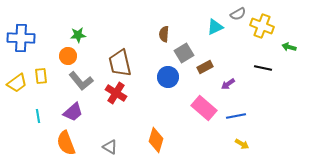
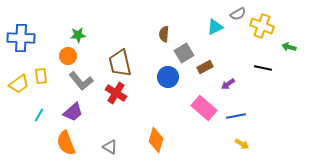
yellow trapezoid: moved 2 px right, 1 px down
cyan line: moved 1 px right, 1 px up; rotated 40 degrees clockwise
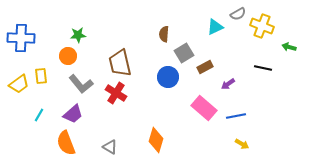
gray L-shape: moved 3 px down
purple trapezoid: moved 2 px down
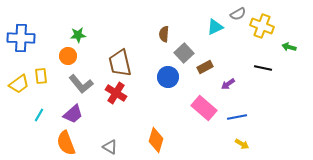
gray square: rotated 12 degrees counterclockwise
blue line: moved 1 px right, 1 px down
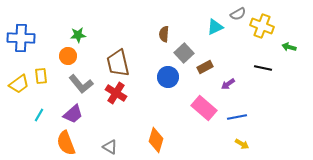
brown trapezoid: moved 2 px left
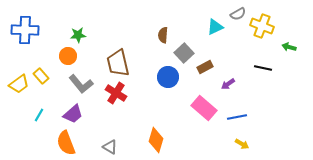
brown semicircle: moved 1 px left, 1 px down
blue cross: moved 4 px right, 8 px up
yellow rectangle: rotated 35 degrees counterclockwise
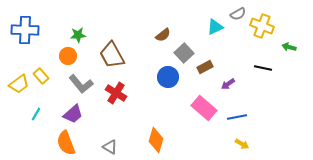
brown semicircle: rotated 133 degrees counterclockwise
brown trapezoid: moved 6 px left, 8 px up; rotated 16 degrees counterclockwise
cyan line: moved 3 px left, 1 px up
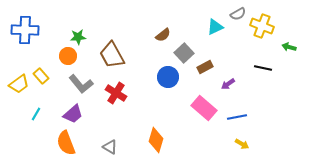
green star: moved 2 px down
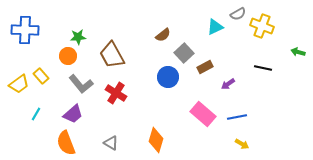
green arrow: moved 9 px right, 5 px down
pink rectangle: moved 1 px left, 6 px down
gray triangle: moved 1 px right, 4 px up
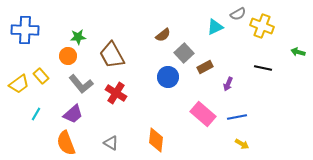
purple arrow: rotated 32 degrees counterclockwise
orange diamond: rotated 10 degrees counterclockwise
